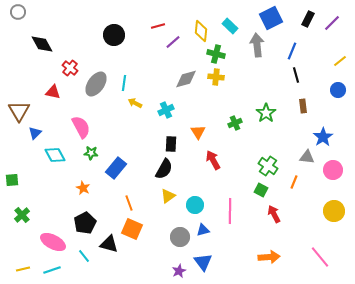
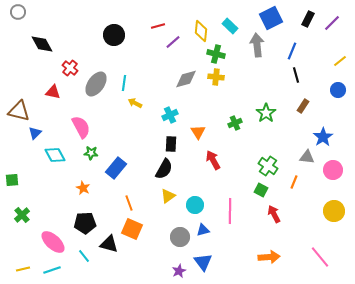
brown rectangle at (303, 106): rotated 40 degrees clockwise
cyan cross at (166, 110): moved 4 px right, 5 px down
brown triangle at (19, 111): rotated 45 degrees counterclockwise
black pentagon at (85, 223): rotated 25 degrees clockwise
pink ellipse at (53, 242): rotated 15 degrees clockwise
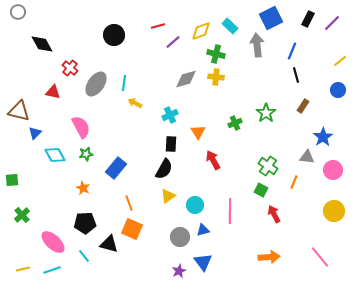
yellow diamond at (201, 31): rotated 65 degrees clockwise
green star at (91, 153): moved 5 px left, 1 px down; rotated 16 degrees counterclockwise
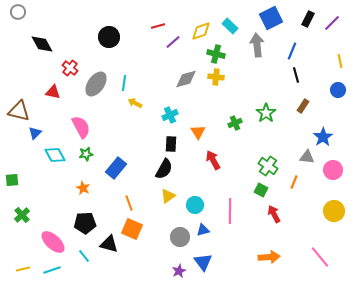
black circle at (114, 35): moved 5 px left, 2 px down
yellow line at (340, 61): rotated 64 degrees counterclockwise
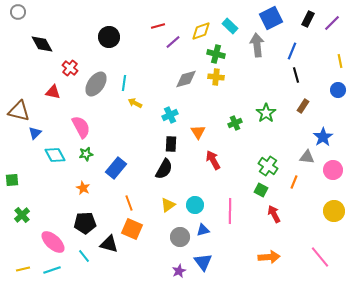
yellow triangle at (168, 196): moved 9 px down
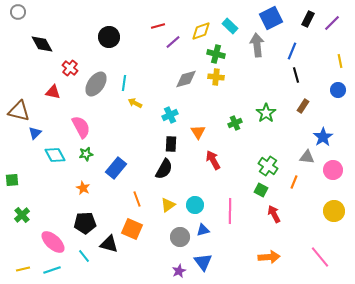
orange line at (129, 203): moved 8 px right, 4 px up
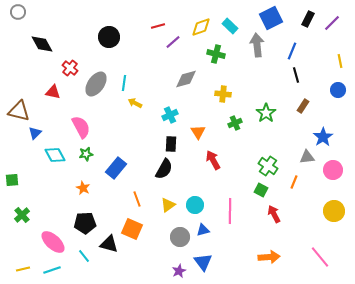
yellow diamond at (201, 31): moved 4 px up
yellow cross at (216, 77): moved 7 px right, 17 px down
gray triangle at (307, 157): rotated 14 degrees counterclockwise
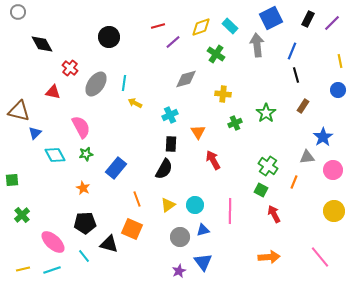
green cross at (216, 54): rotated 18 degrees clockwise
